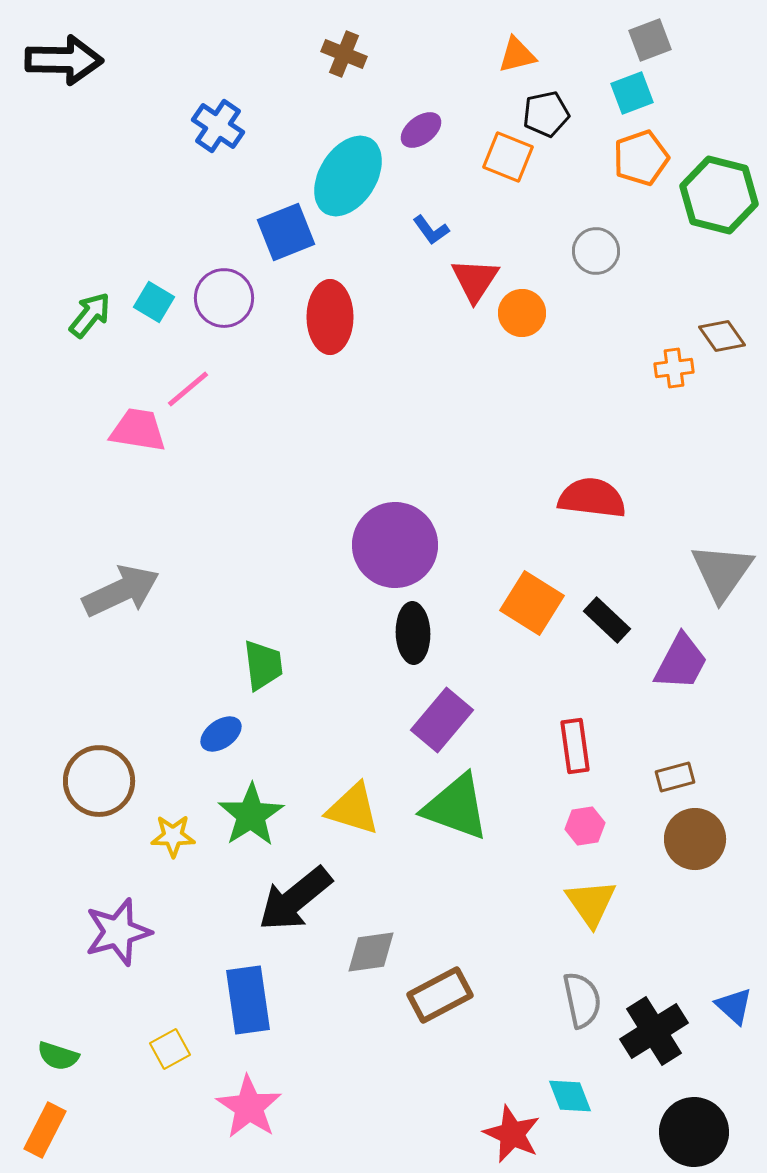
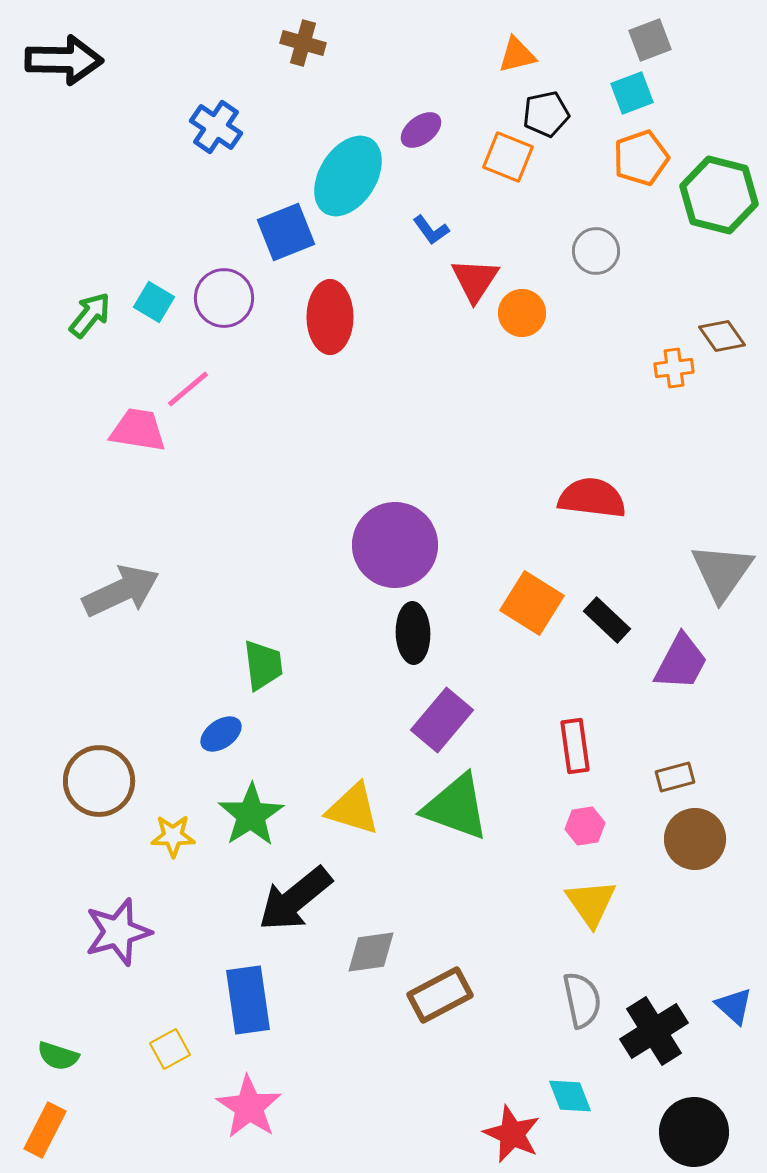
brown cross at (344, 54): moved 41 px left, 11 px up; rotated 6 degrees counterclockwise
blue cross at (218, 126): moved 2 px left, 1 px down
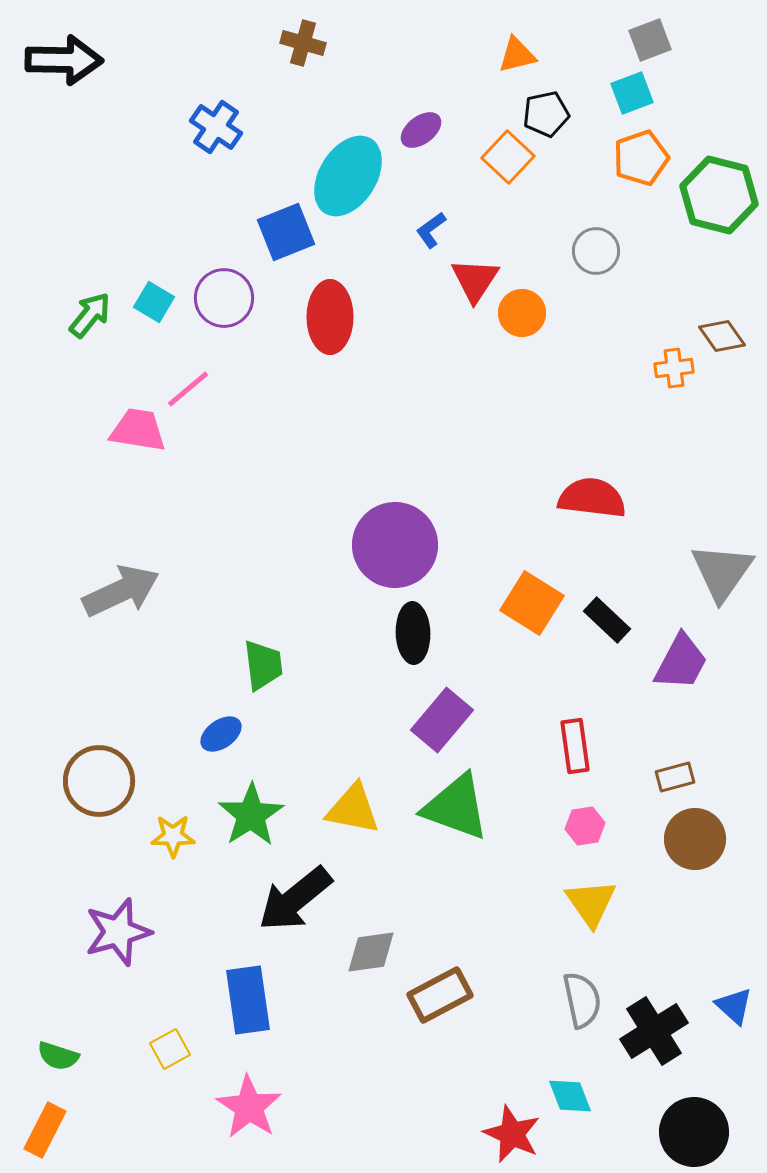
orange square at (508, 157): rotated 21 degrees clockwise
blue L-shape at (431, 230): rotated 90 degrees clockwise
yellow triangle at (353, 809): rotated 6 degrees counterclockwise
